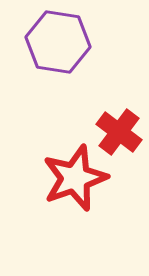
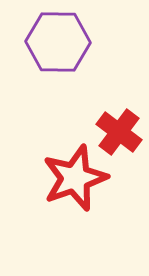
purple hexagon: rotated 8 degrees counterclockwise
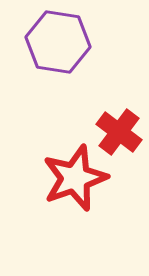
purple hexagon: rotated 8 degrees clockwise
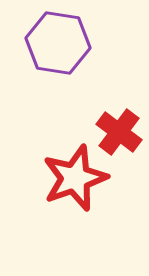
purple hexagon: moved 1 px down
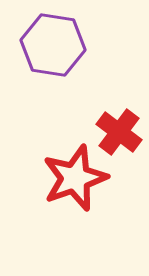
purple hexagon: moved 5 px left, 2 px down
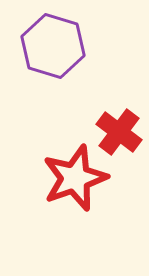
purple hexagon: moved 1 px down; rotated 8 degrees clockwise
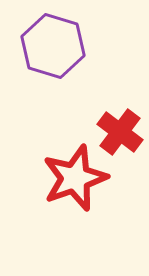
red cross: moved 1 px right
